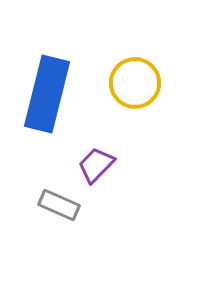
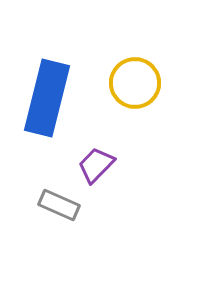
blue rectangle: moved 4 px down
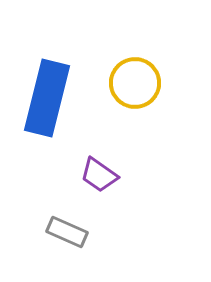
purple trapezoid: moved 3 px right, 10 px down; rotated 99 degrees counterclockwise
gray rectangle: moved 8 px right, 27 px down
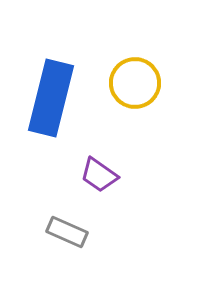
blue rectangle: moved 4 px right
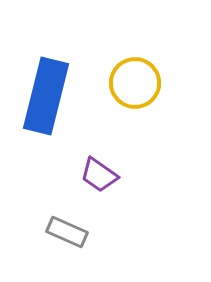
blue rectangle: moved 5 px left, 2 px up
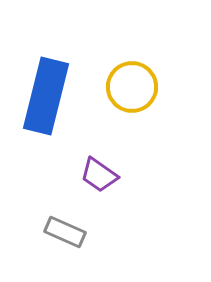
yellow circle: moved 3 px left, 4 px down
gray rectangle: moved 2 px left
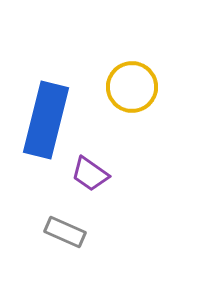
blue rectangle: moved 24 px down
purple trapezoid: moved 9 px left, 1 px up
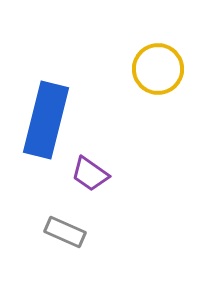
yellow circle: moved 26 px right, 18 px up
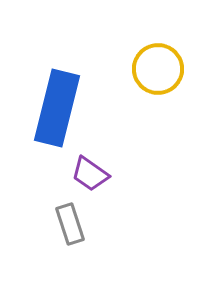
blue rectangle: moved 11 px right, 12 px up
gray rectangle: moved 5 px right, 8 px up; rotated 48 degrees clockwise
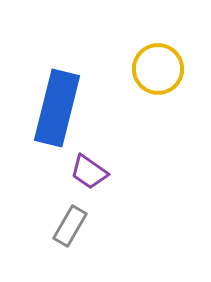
purple trapezoid: moved 1 px left, 2 px up
gray rectangle: moved 2 px down; rotated 48 degrees clockwise
